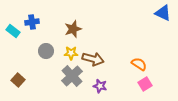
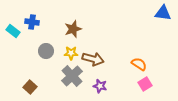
blue triangle: rotated 18 degrees counterclockwise
blue cross: rotated 16 degrees clockwise
brown square: moved 12 px right, 7 px down
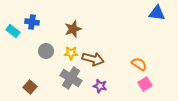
blue triangle: moved 6 px left
gray cross: moved 1 px left, 2 px down; rotated 15 degrees counterclockwise
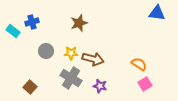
blue cross: rotated 24 degrees counterclockwise
brown star: moved 6 px right, 6 px up
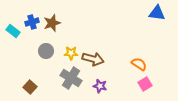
brown star: moved 27 px left
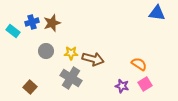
purple star: moved 22 px right
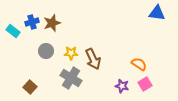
brown arrow: rotated 50 degrees clockwise
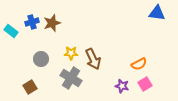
cyan rectangle: moved 2 px left
gray circle: moved 5 px left, 8 px down
orange semicircle: rotated 119 degrees clockwise
brown square: rotated 16 degrees clockwise
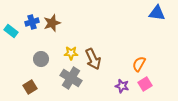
orange semicircle: rotated 147 degrees clockwise
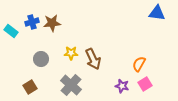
brown star: rotated 12 degrees clockwise
gray cross: moved 7 px down; rotated 10 degrees clockwise
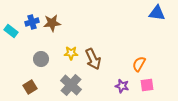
pink square: moved 2 px right, 1 px down; rotated 24 degrees clockwise
